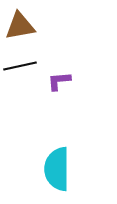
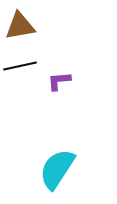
cyan semicircle: rotated 33 degrees clockwise
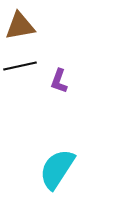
purple L-shape: rotated 65 degrees counterclockwise
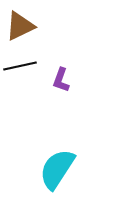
brown triangle: rotated 16 degrees counterclockwise
purple L-shape: moved 2 px right, 1 px up
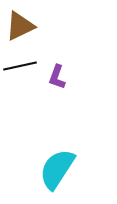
purple L-shape: moved 4 px left, 3 px up
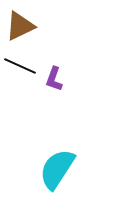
black line: rotated 36 degrees clockwise
purple L-shape: moved 3 px left, 2 px down
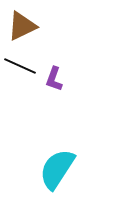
brown triangle: moved 2 px right
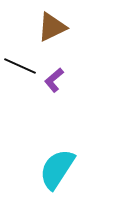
brown triangle: moved 30 px right, 1 px down
purple L-shape: moved 1 px down; rotated 30 degrees clockwise
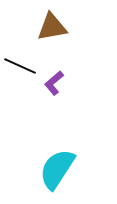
brown triangle: rotated 16 degrees clockwise
purple L-shape: moved 3 px down
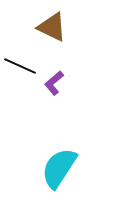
brown triangle: rotated 36 degrees clockwise
cyan semicircle: moved 2 px right, 1 px up
